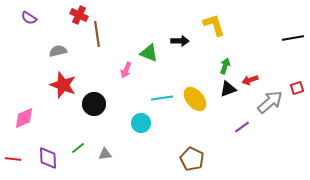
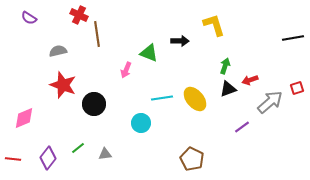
purple diamond: rotated 40 degrees clockwise
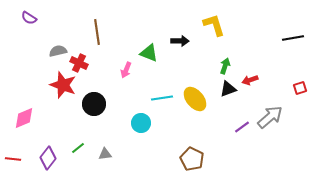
red cross: moved 48 px down
brown line: moved 2 px up
red square: moved 3 px right
gray arrow: moved 15 px down
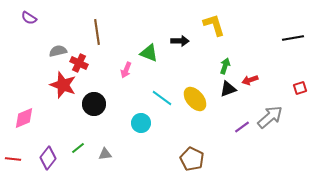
cyan line: rotated 45 degrees clockwise
